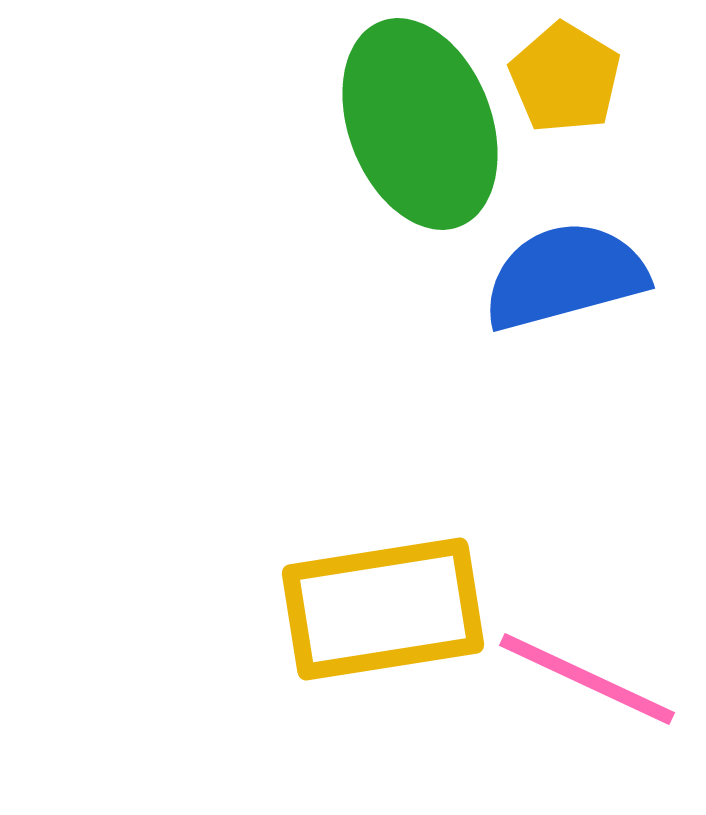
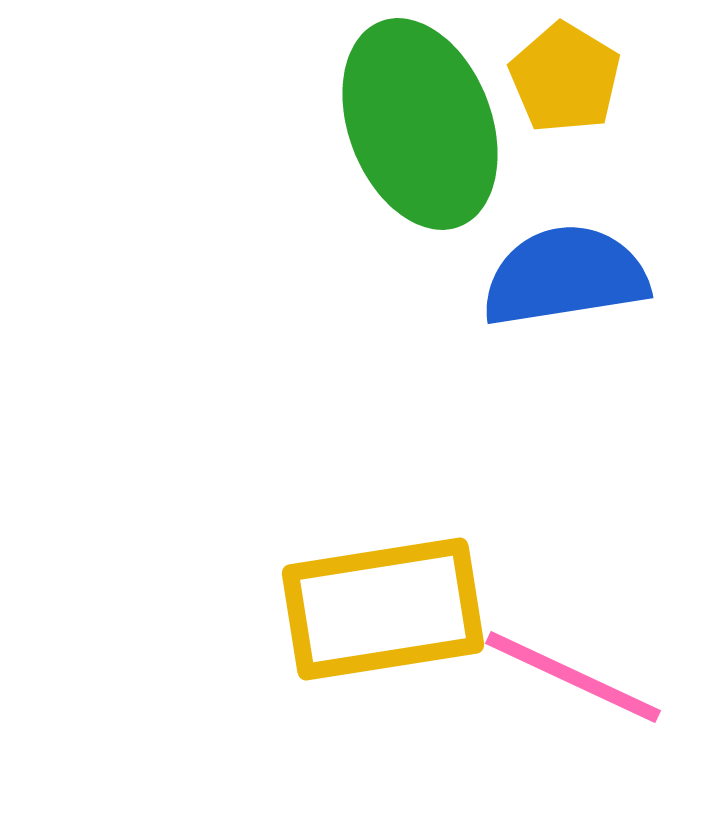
blue semicircle: rotated 6 degrees clockwise
pink line: moved 14 px left, 2 px up
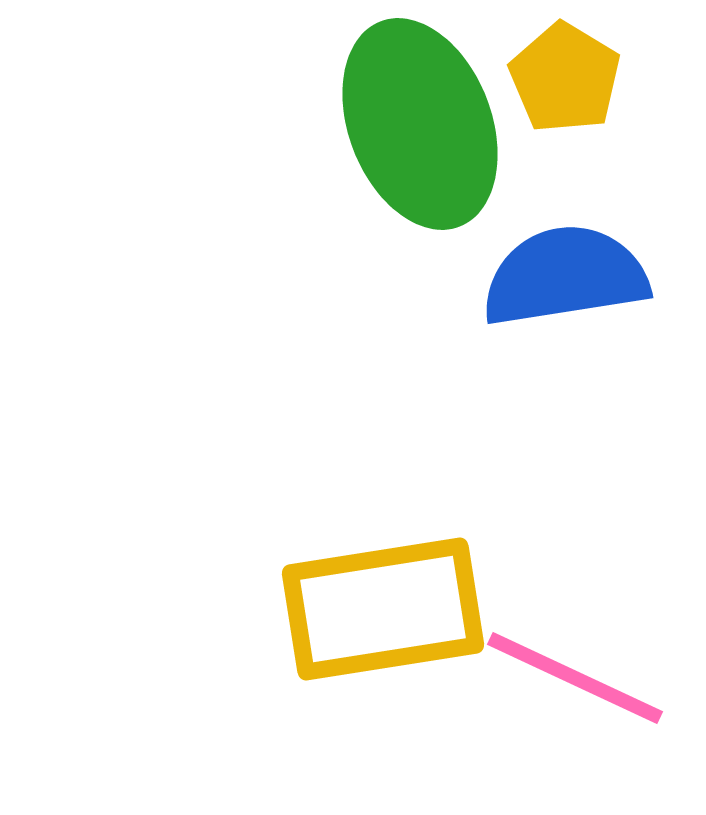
pink line: moved 2 px right, 1 px down
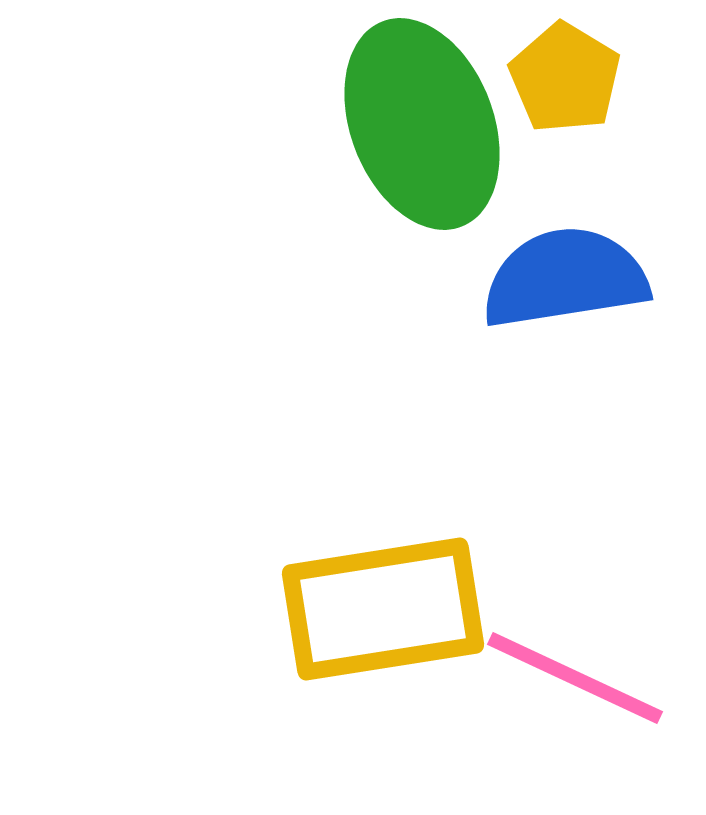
green ellipse: moved 2 px right
blue semicircle: moved 2 px down
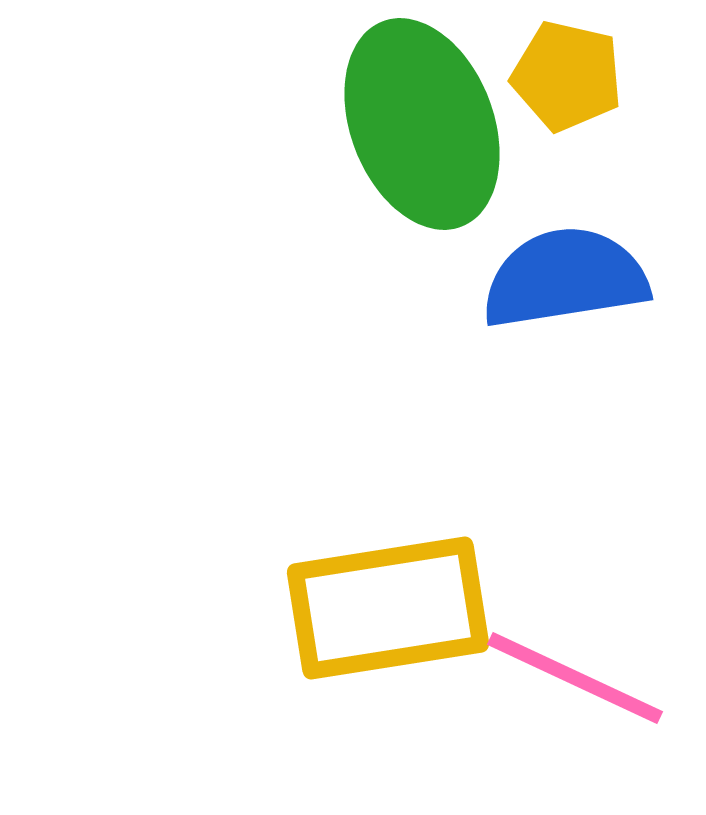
yellow pentagon: moved 2 px right, 2 px up; rotated 18 degrees counterclockwise
yellow rectangle: moved 5 px right, 1 px up
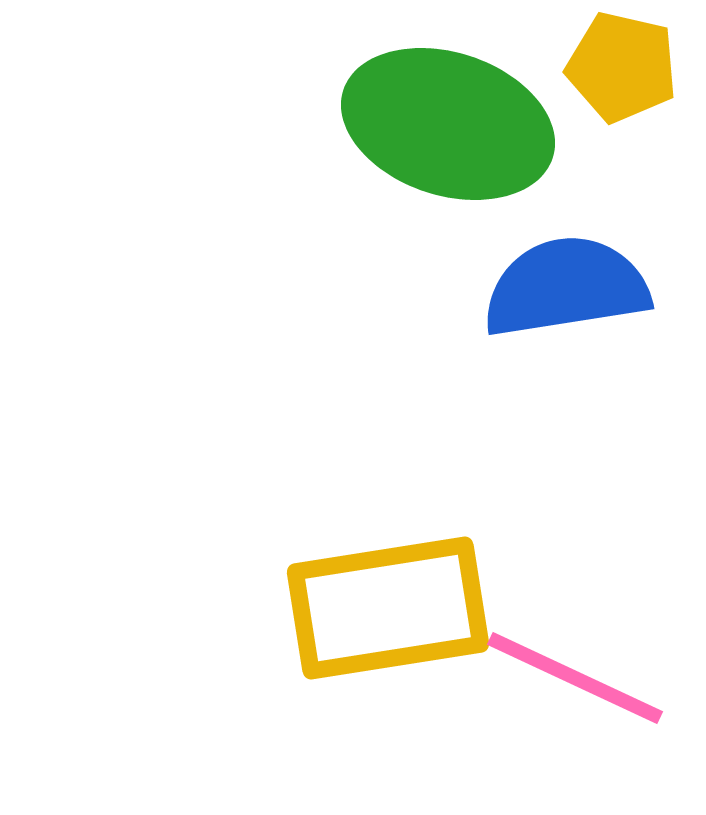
yellow pentagon: moved 55 px right, 9 px up
green ellipse: moved 26 px right; rotated 51 degrees counterclockwise
blue semicircle: moved 1 px right, 9 px down
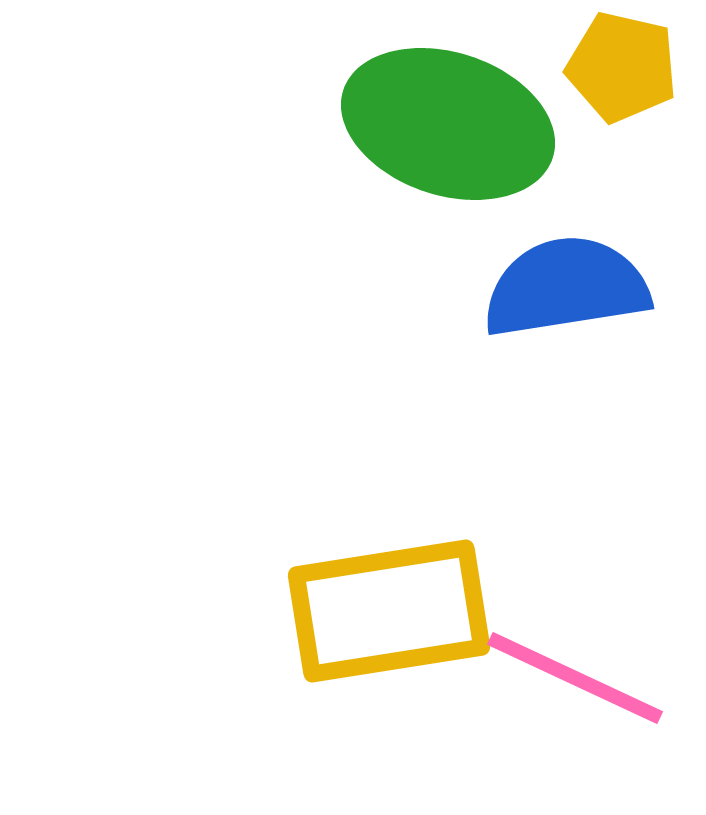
yellow rectangle: moved 1 px right, 3 px down
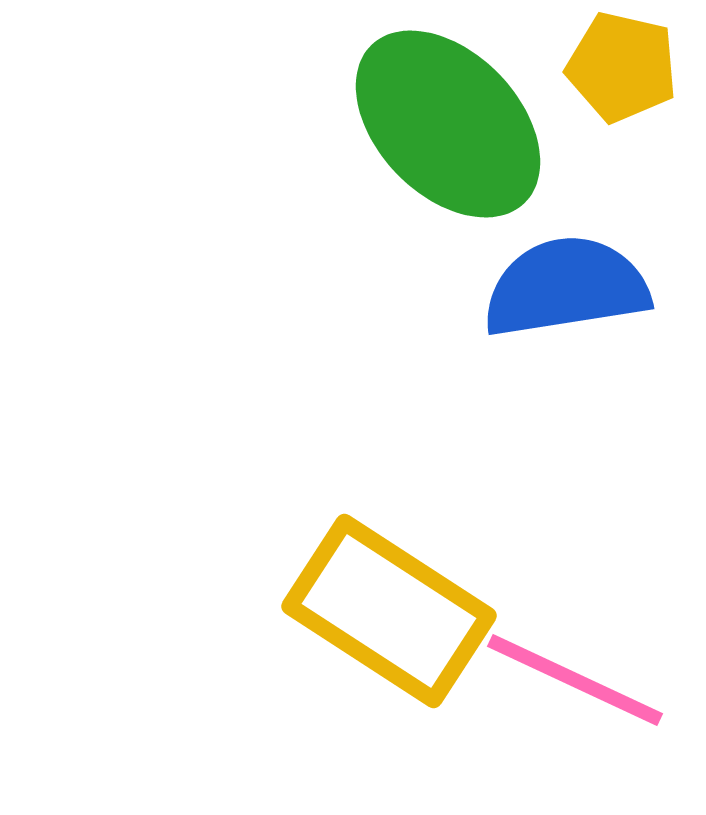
green ellipse: rotated 28 degrees clockwise
yellow rectangle: rotated 42 degrees clockwise
pink line: moved 2 px down
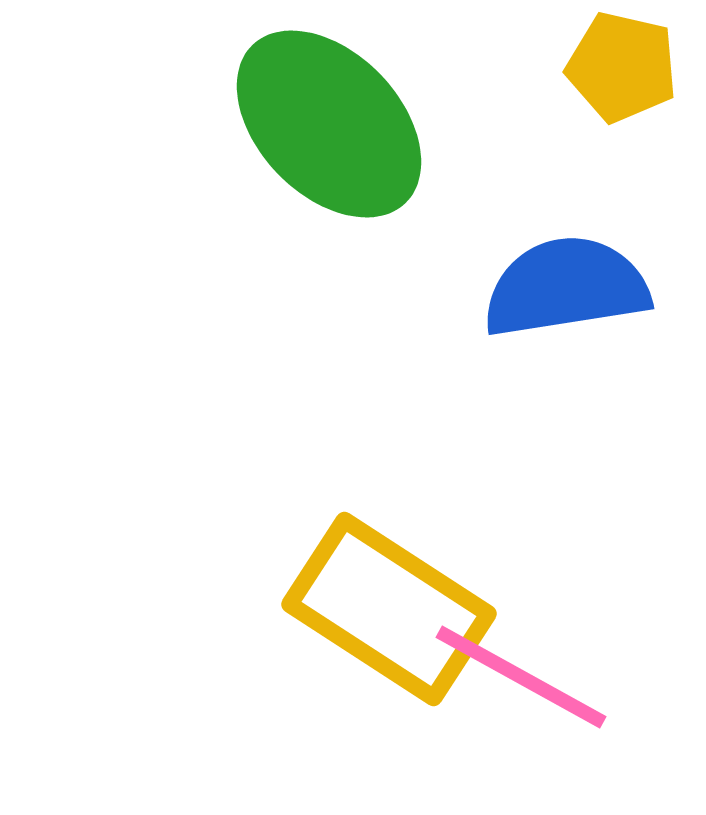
green ellipse: moved 119 px left
yellow rectangle: moved 2 px up
pink line: moved 54 px left, 3 px up; rotated 4 degrees clockwise
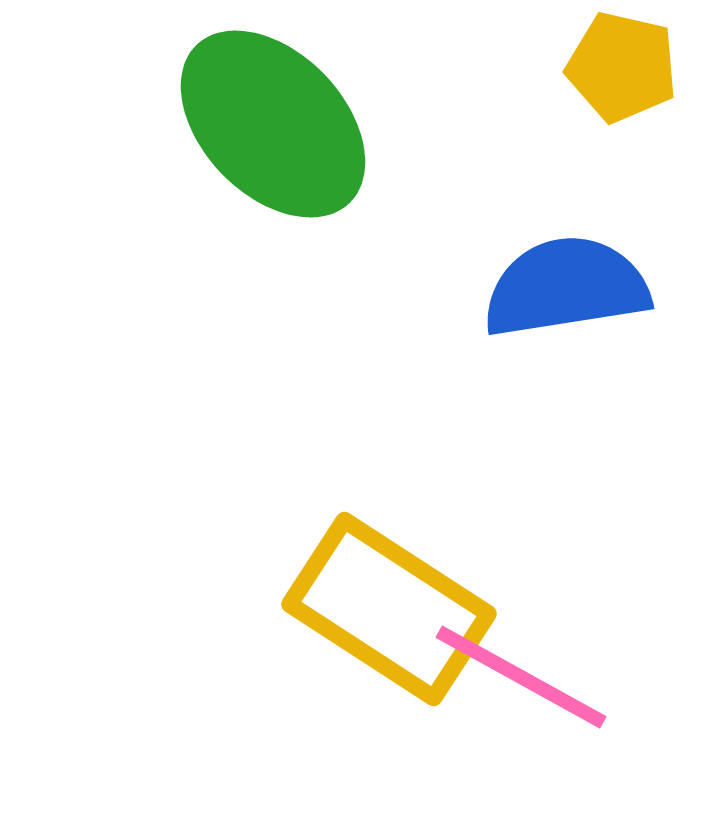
green ellipse: moved 56 px left
